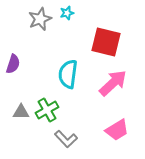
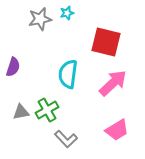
gray star: rotated 10 degrees clockwise
purple semicircle: moved 3 px down
gray triangle: rotated 12 degrees counterclockwise
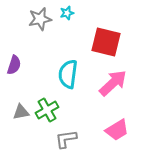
purple semicircle: moved 1 px right, 2 px up
gray L-shape: rotated 125 degrees clockwise
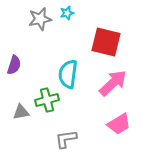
green cross: moved 10 px up; rotated 15 degrees clockwise
pink trapezoid: moved 2 px right, 6 px up
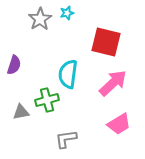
gray star: rotated 20 degrees counterclockwise
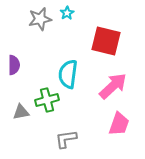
cyan star: rotated 16 degrees counterclockwise
gray star: rotated 20 degrees clockwise
red square: moved 1 px up
purple semicircle: rotated 18 degrees counterclockwise
pink arrow: moved 3 px down
pink trapezoid: rotated 40 degrees counterclockwise
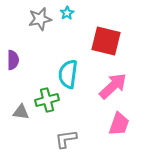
purple semicircle: moved 1 px left, 5 px up
gray triangle: rotated 18 degrees clockwise
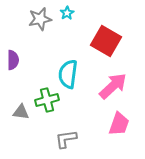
red square: rotated 16 degrees clockwise
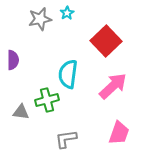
red square: rotated 16 degrees clockwise
pink trapezoid: moved 9 px down
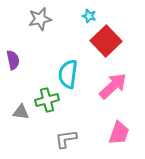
cyan star: moved 22 px right, 3 px down; rotated 24 degrees counterclockwise
purple semicircle: rotated 12 degrees counterclockwise
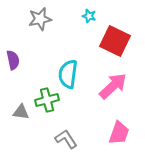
red square: moved 9 px right; rotated 20 degrees counterclockwise
gray L-shape: rotated 65 degrees clockwise
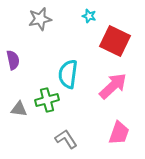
gray triangle: moved 2 px left, 3 px up
